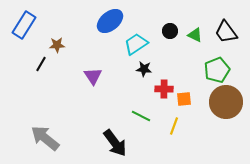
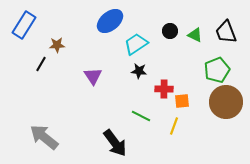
black trapezoid: rotated 15 degrees clockwise
black star: moved 5 px left, 2 px down
orange square: moved 2 px left, 2 px down
gray arrow: moved 1 px left, 1 px up
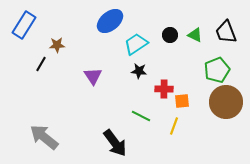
black circle: moved 4 px down
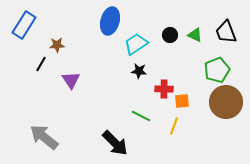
blue ellipse: rotated 36 degrees counterclockwise
purple triangle: moved 22 px left, 4 px down
black arrow: rotated 8 degrees counterclockwise
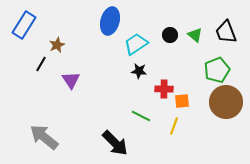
green triangle: rotated 14 degrees clockwise
brown star: rotated 21 degrees counterclockwise
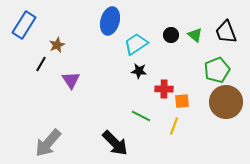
black circle: moved 1 px right
gray arrow: moved 4 px right, 6 px down; rotated 88 degrees counterclockwise
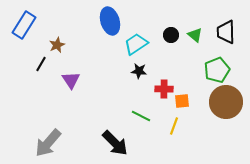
blue ellipse: rotated 32 degrees counterclockwise
black trapezoid: rotated 20 degrees clockwise
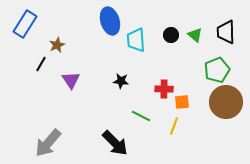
blue rectangle: moved 1 px right, 1 px up
cyan trapezoid: moved 4 px up; rotated 60 degrees counterclockwise
black star: moved 18 px left, 10 px down
orange square: moved 1 px down
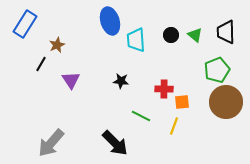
gray arrow: moved 3 px right
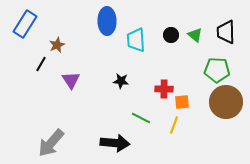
blue ellipse: moved 3 px left; rotated 16 degrees clockwise
green pentagon: rotated 25 degrees clockwise
green line: moved 2 px down
yellow line: moved 1 px up
black arrow: rotated 40 degrees counterclockwise
